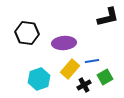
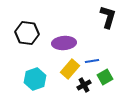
black L-shape: rotated 60 degrees counterclockwise
cyan hexagon: moved 4 px left
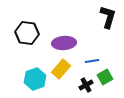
yellow rectangle: moved 9 px left
black cross: moved 2 px right
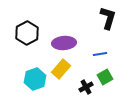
black L-shape: moved 1 px down
black hexagon: rotated 25 degrees clockwise
blue line: moved 8 px right, 7 px up
black cross: moved 2 px down
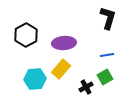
black hexagon: moved 1 px left, 2 px down
blue line: moved 7 px right, 1 px down
cyan hexagon: rotated 15 degrees clockwise
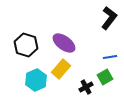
black L-shape: moved 1 px right; rotated 20 degrees clockwise
black hexagon: moved 10 px down; rotated 15 degrees counterclockwise
purple ellipse: rotated 40 degrees clockwise
blue line: moved 3 px right, 2 px down
cyan hexagon: moved 1 px right, 1 px down; rotated 20 degrees counterclockwise
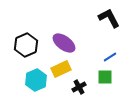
black L-shape: rotated 65 degrees counterclockwise
black hexagon: rotated 20 degrees clockwise
blue line: rotated 24 degrees counterclockwise
yellow rectangle: rotated 24 degrees clockwise
green square: rotated 28 degrees clockwise
black cross: moved 7 px left
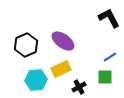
purple ellipse: moved 1 px left, 2 px up
cyan hexagon: rotated 20 degrees clockwise
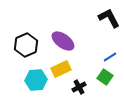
green square: rotated 35 degrees clockwise
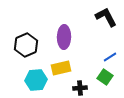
black L-shape: moved 3 px left, 1 px up
purple ellipse: moved 1 px right, 4 px up; rotated 55 degrees clockwise
yellow rectangle: moved 1 px up; rotated 12 degrees clockwise
black cross: moved 1 px right, 1 px down; rotated 24 degrees clockwise
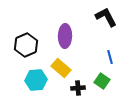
purple ellipse: moved 1 px right, 1 px up
blue line: rotated 72 degrees counterclockwise
yellow rectangle: rotated 54 degrees clockwise
green square: moved 3 px left, 4 px down
black cross: moved 2 px left
